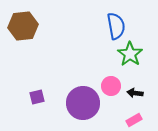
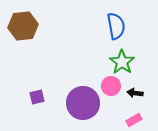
green star: moved 8 px left, 8 px down
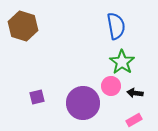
brown hexagon: rotated 24 degrees clockwise
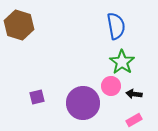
brown hexagon: moved 4 px left, 1 px up
black arrow: moved 1 px left, 1 px down
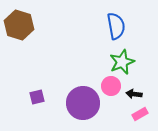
green star: rotated 15 degrees clockwise
pink rectangle: moved 6 px right, 6 px up
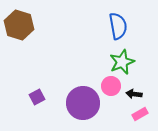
blue semicircle: moved 2 px right
purple square: rotated 14 degrees counterclockwise
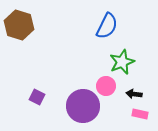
blue semicircle: moved 11 px left; rotated 36 degrees clockwise
pink circle: moved 5 px left
purple square: rotated 35 degrees counterclockwise
purple circle: moved 3 px down
pink rectangle: rotated 42 degrees clockwise
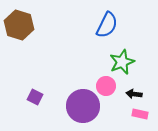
blue semicircle: moved 1 px up
purple square: moved 2 px left
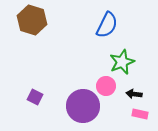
brown hexagon: moved 13 px right, 5 px up
